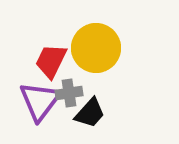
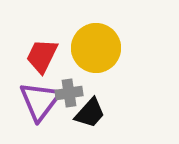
red trapezoid: moved 9 px left, 5 px up
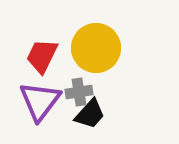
gray cross: moved 10 px right, 1 px up
black trapezoid: moved 1 px down
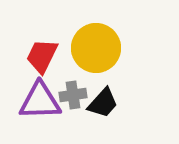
gray cross: moved 6 px left, 3 px down
purple triangle: rotated 51 degrees clockwise
black trapezoid: moved 13 px right, 11 px up
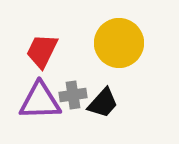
yellow circle: moved 23 px right, 5 px up
red trapezoid: moved 5 px up
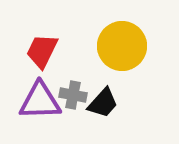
yellow circle: moved 3 px right, 3 px down
gray cross: rotated 20 degrees clockwise
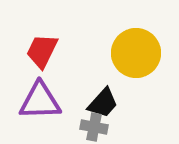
yellow circle: moved 14 px right, 7 px down
gray cross: moved 21 px right, 32 px down
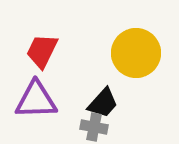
purple triangle: moved 4 px left, 1 px up
